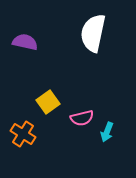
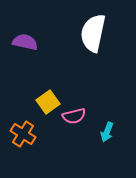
pink semicircle: moved 8 px left, 2 px up
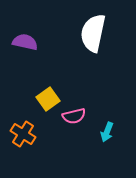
yellow square: moved 3 px up
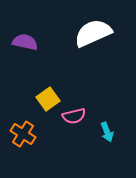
white semicircle: rotated 54 degrees clockwise
cyan arrow: rotated 42 degrees counterclockwise
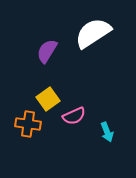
white semicircle: rotated 9 degrees counterclockwise
purple semicircle: moved 22 px right, 9 px down; rotated 70 degrees counterclockwise
pink semicircle: rotated 10 degrees counterclockwise
orange cross: moved 5 px right, 10 px up; rotated 25 degrees counterclockwise
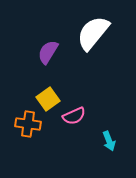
white semicircle: rotated 18 degrees counterclockwise
purple semicircle: moved 1 px right, 1 px down
cyan arrow: moved 2 px right, 9 px down
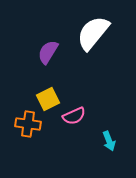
yellow square: rotated 10 degrees clockwise
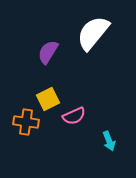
orange cross: moved 2 px left, 2 px up
